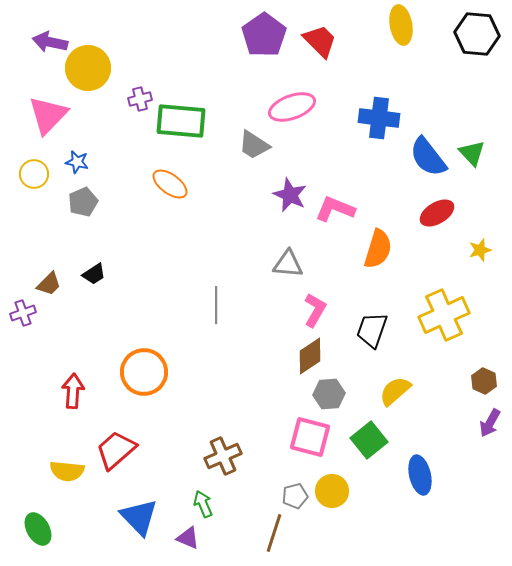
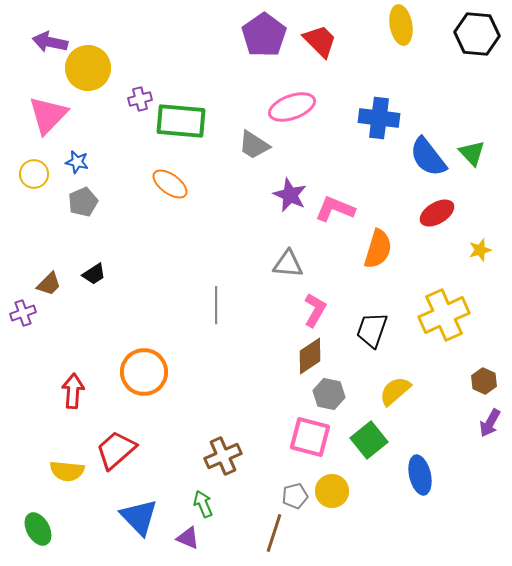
gray hexagon at (329, 394): rotated 16 degrees clockwise
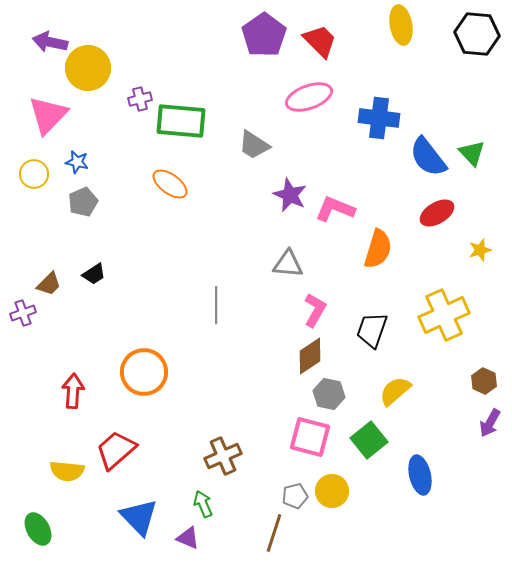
pink ellipse at (292, 107): moved 17 px right, 10 px up
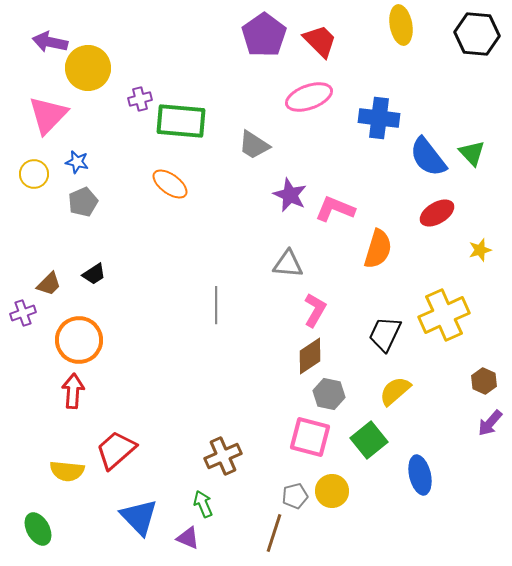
black trapezoid at (372, 330): moved 13 px right, 4 px down; rotated 6 degrees clockwise
orange circle at (144, 372): moved 65 px left, 32 px up
purple arrow at (490, 423): rotated 12 degrees clockwise
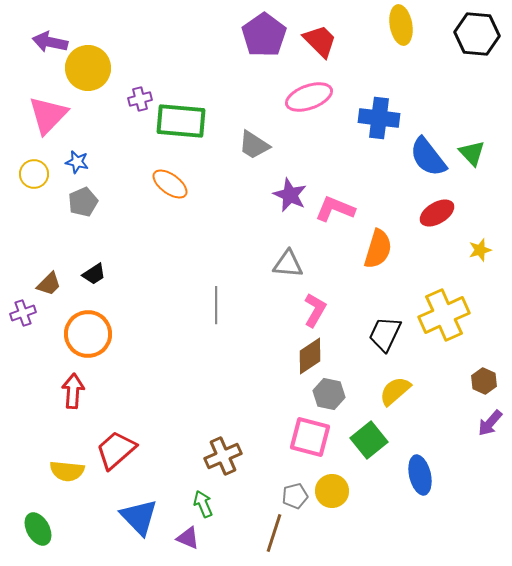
orange circle at (79, 340): moved 9 px right, 6 px up
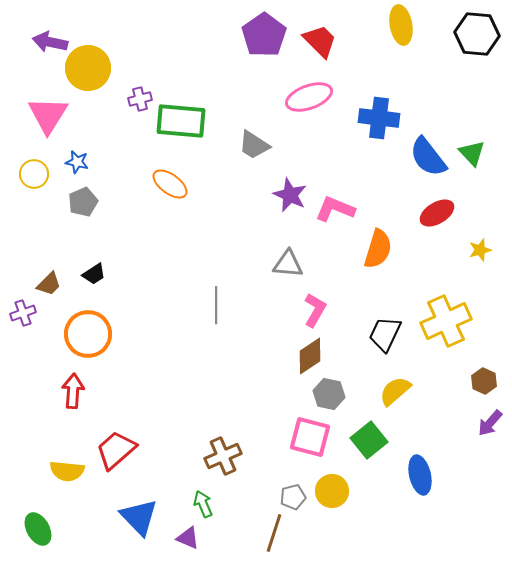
pink triangle at (48, 115): rotated 12 degrees counterclockwise
yellow cross at (444, 315): moved 2 px right, 6 px down
gray pentagon at (295, 496): moved 2 px left, 1 px down
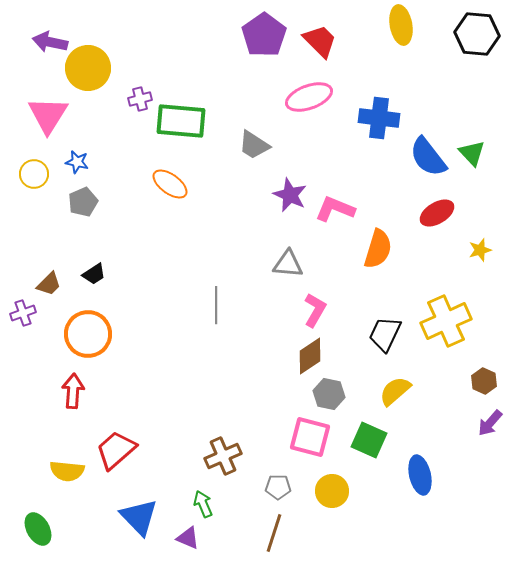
green square at (369, 440): rotated 27 degrees counterclockwise
gray pentagon at (293, 497): moved 15 px left, 10 px up; rotated 15 degrees clockwise
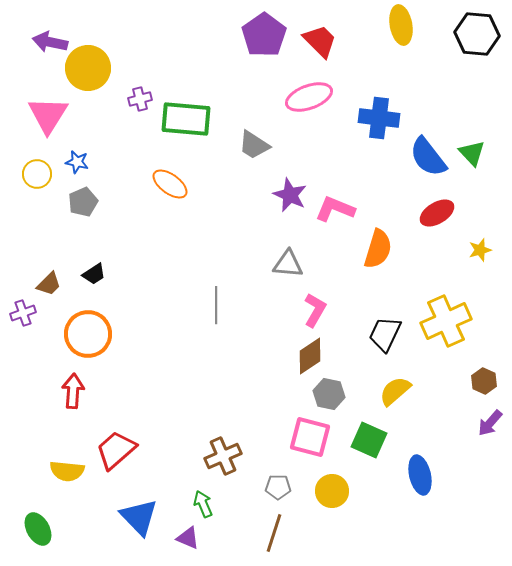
green rectangle at (181, 121): moved 5 px right, 2 px up
yellow circle at (34, 174): moved 3 px right
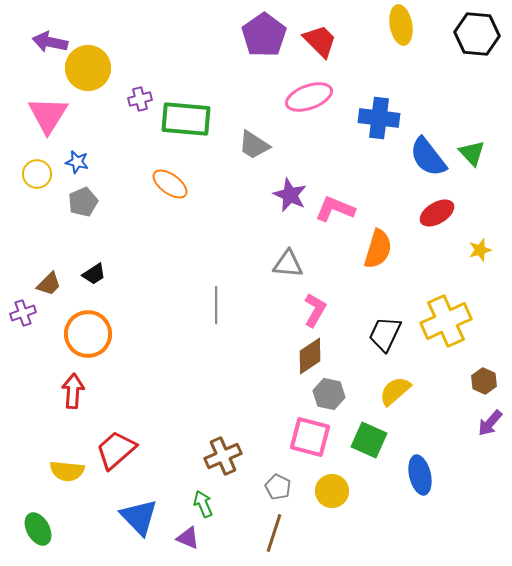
gray pentagon at (278, 487): rotated 25 degrees clockwise
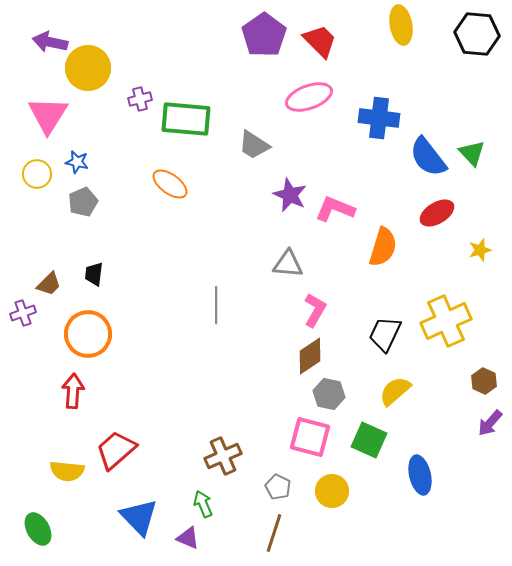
orange semicircle at (378, 249): moved 5 px right, 2 px up
black trapezoid at (94, 274): rotated 130 degrees clockwise
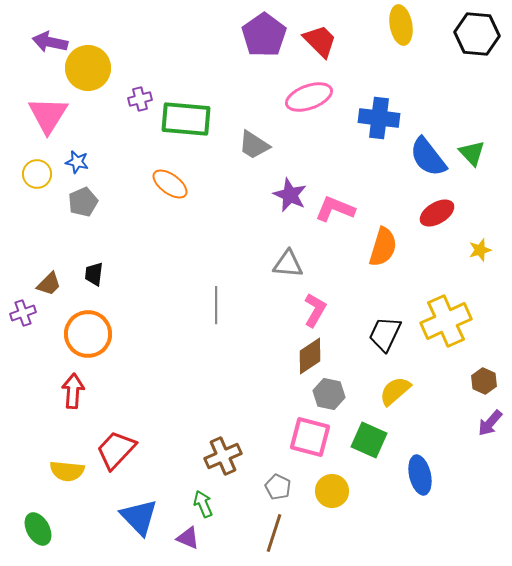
red trapezoid at (116, 450): rotated 6 degrees counterclockwise
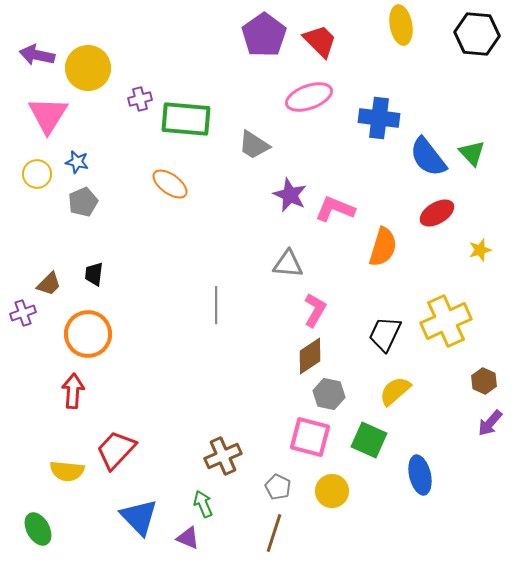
purple arrow at (50, 42): moved 13 px left, 13 px down
